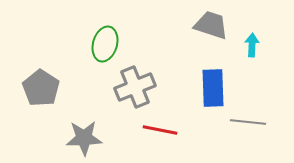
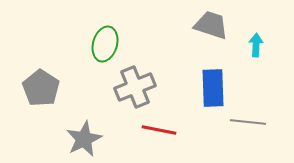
cyan arrow: moved 4 px right
red line: moved 1 px left
gray star: moved 1 px down; rotated 24 degrees counterclockwise
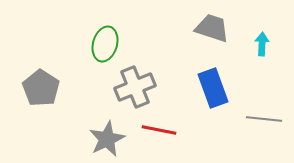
gray trapezoid: moved 1 px right, 3 px down
cyan arrow: moved 6 px right, 1 px up
blue rectangle: rotated 18 degrees counterclockwise
gray line: moved 16 px right, 3 px up
gray star: moved 23 px right
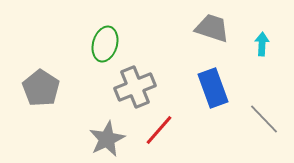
gray line: rotated 40 degrees clockwise
red line: rotated 60 degrees counterclockwise
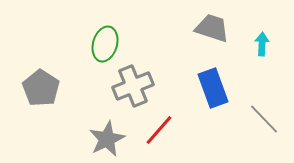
gray cross: moved 2 px left, 1 px up
